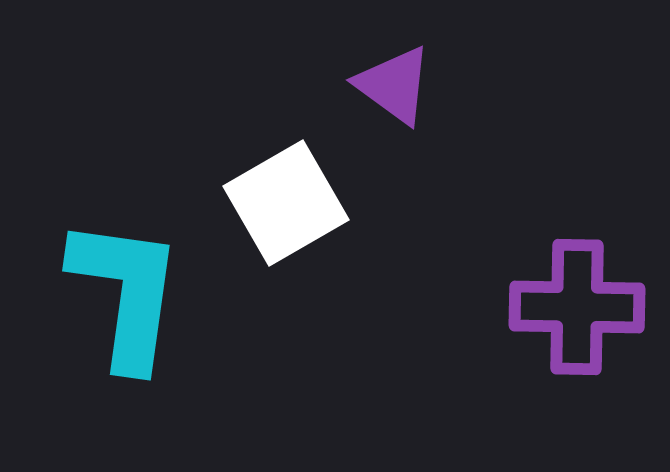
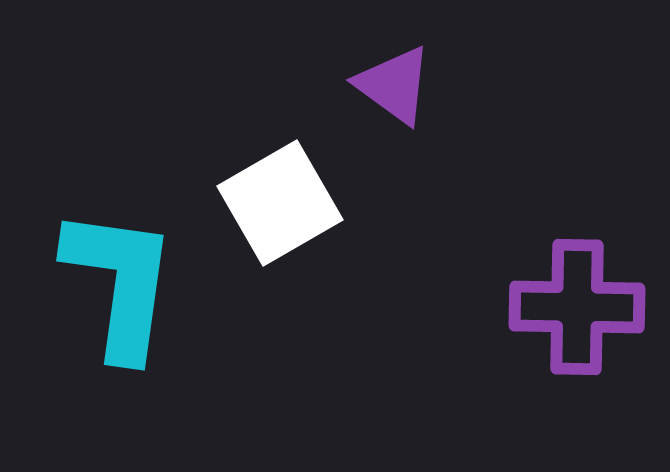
white square: moved 6 px left
cyan L-shape: moved 6 px left, 10 px up
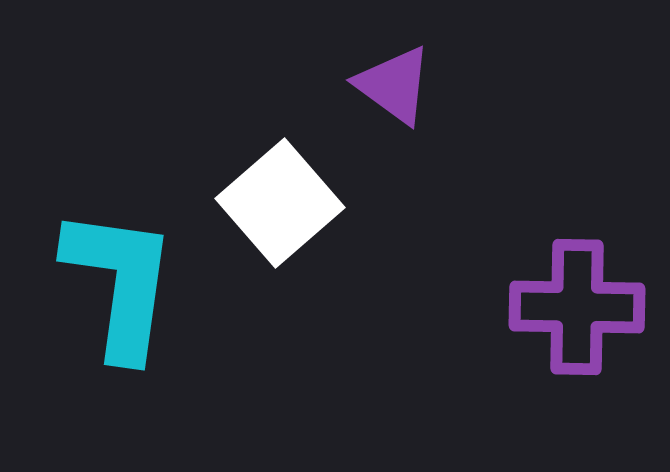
white square: rotated 11 degrees counterclockwise
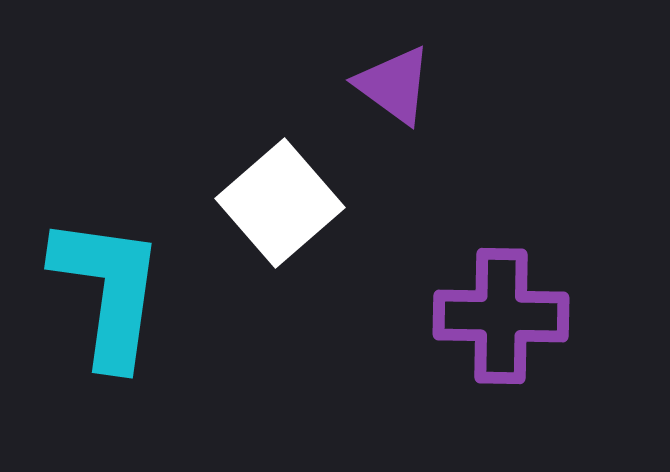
cyan L-shape: moved 12 px left, 8 px down
purple cross: moved 76 px left, 9 px down
